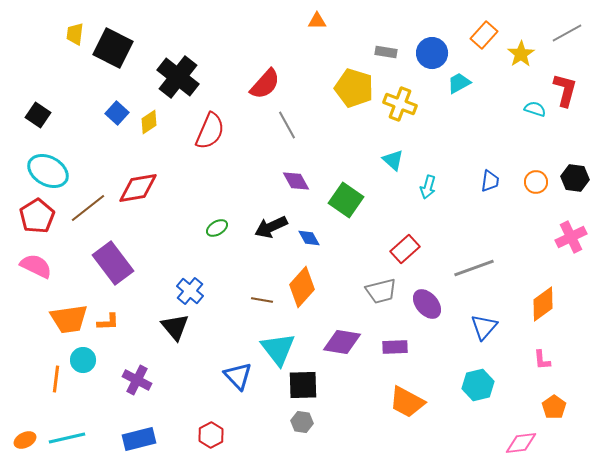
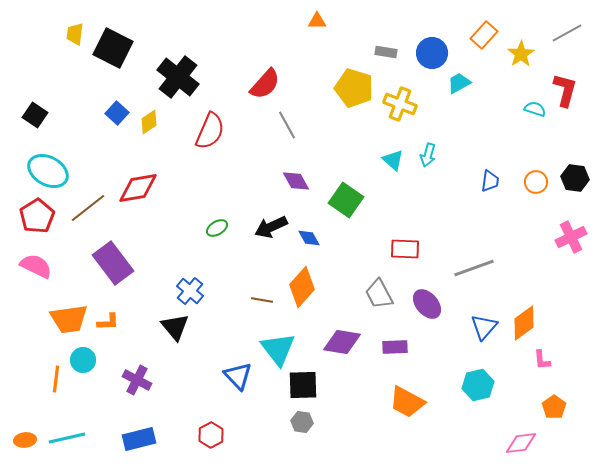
black square at (38, 115): moved 3 px left
cyan arrow at (428, 187): moved 32 px up
red rectangle at (405, 249): rotated 44 degrees clockwise
gray trapezoid at (381, 291): moved 2 px left, 3 px down; rotated 76 degrees clockwise
orange diamond at (543, 304): moved 19 px left, 19 px down
orange ellipse at (25, 440): rotated 20 degrees clockwise
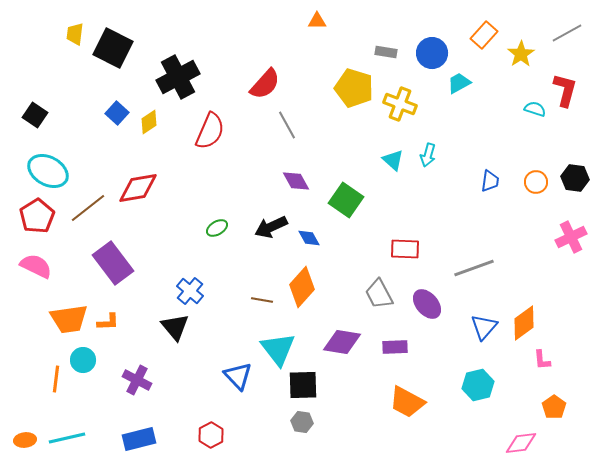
black cross at (178, 77): rotated 24 degrees clockwise
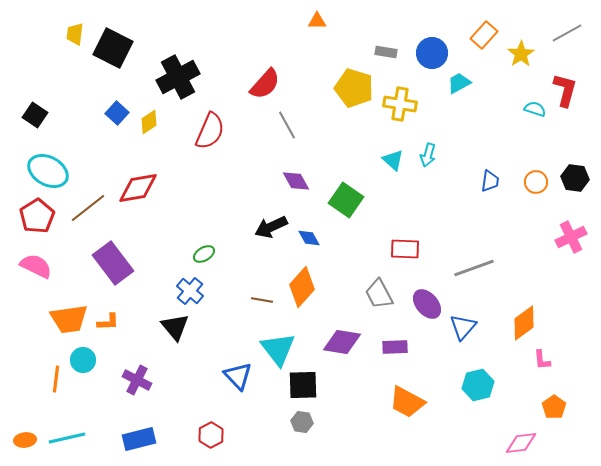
yellow cross at (400, 104): rotated 12 degrees counterclockwise
green ellipse at (217, 228): moved 13 px left, 26 px down
blue triangle at (484, 327): moved 21 px left
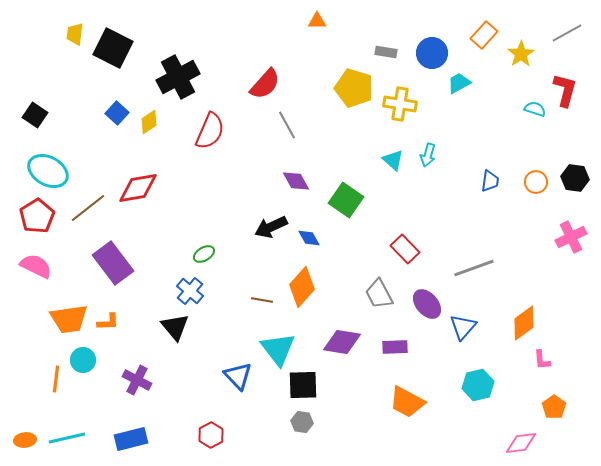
red rectangle at (405, 249): rotated 44 degrees clockwise
blue rectangle at (139, 439): moved 8 px left
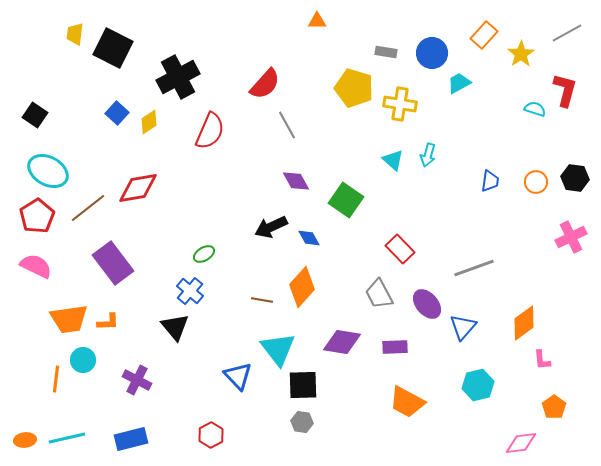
red rectangle at (405, 249): moved 5 px left
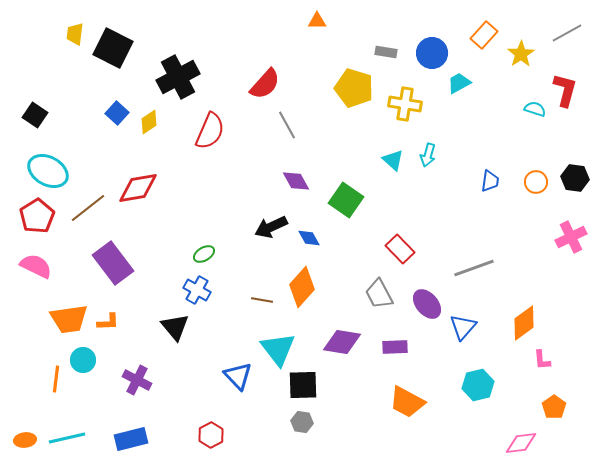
yellow cross at (400, 104): moved 5 px right
blue cross at (190, 291): moved 7 px right, 1 px up; rotated 12 degrees counterclockwise
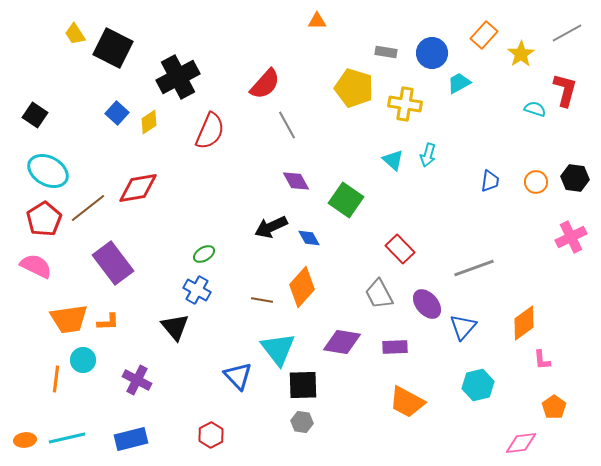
yellow trapezoid at (75, 34): rotated 40 degrees counterclockwise
red pentagon at (37, 216): moved 7 px right, 3 px down
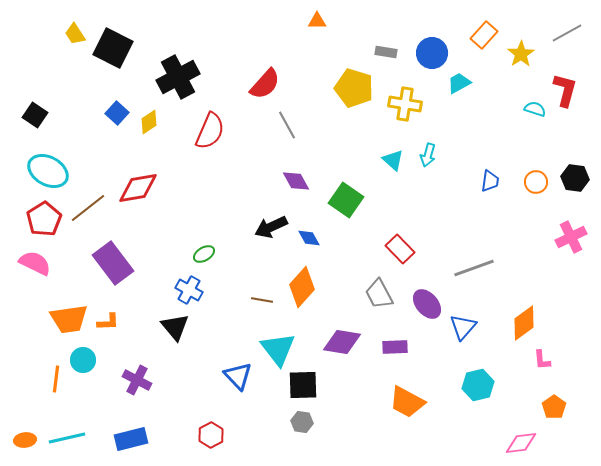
pink semicircle at (36, 266): moved 1 px left, 3 px up
blue cross at (197, 290): moved 8 px left
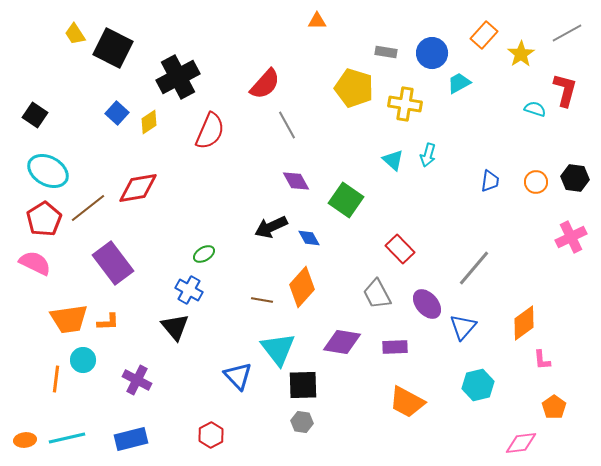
gray line at (474, 268): rotated 30 degrees counterclockwise
gray trapezoid at (379, 294): moved 2 px left
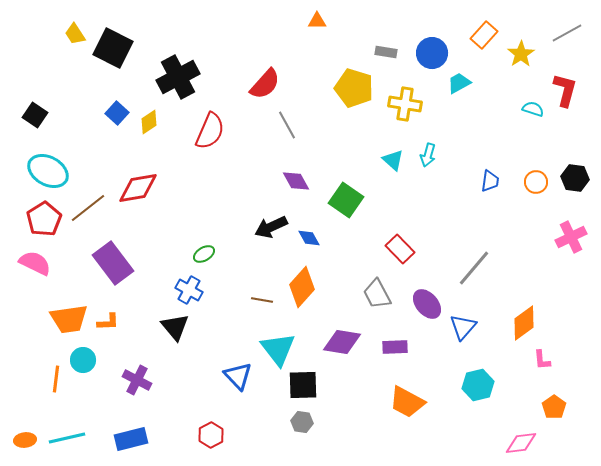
cyan semicircle at (535, 109): moved 2 px left
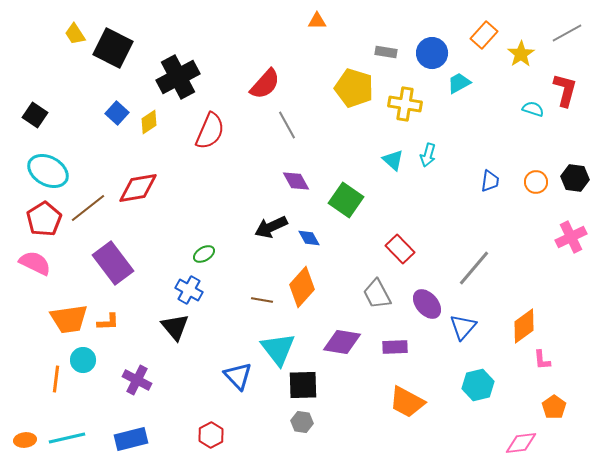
orange diamond at (524, 323): moved 3 px down
